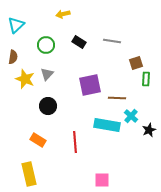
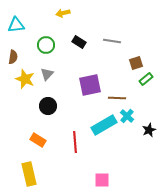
yellow arrow: moved 1 px up
cyan triangle: rotated 36 degrees clockwise
green rectangle: rotated 48 degrees clockwise
cyan cross: moved 4 px left
cyan rectangle: moved 3 px left; rotated 40 degrees counterclockwise
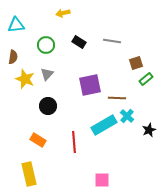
red line: moved 1 px left
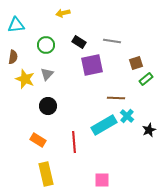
purple square: moved 2 px right, 20 px up
brown line: moved 1 px left
yellow rectangle: moved 17 px right
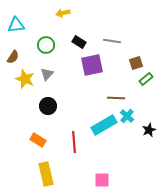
brown semicircle: rotated 24 degrees clockwise
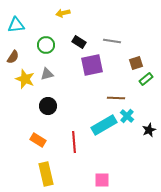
gray triangle: rotated 32 degrees clockwise
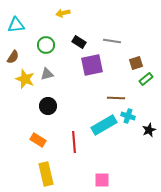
cyan cross: moved 1 px right; rotated 24 degrees counterclockwise
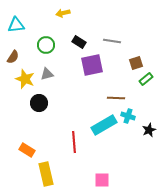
black circle: moved 9 px left, 3 px up
orange rectangle: moved 11 px left, 10 px down
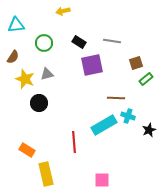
yellow arrow: moved 2 px up
green circle: moved 2 px left, 2 px up
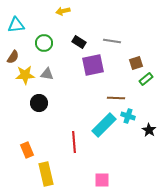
purple square: moved 1 px right
gray triangle: rotated 24 degrees clockwise
yellow star: moved 4 px up; rotated 24 degrees counterclockwise
cyan rectangle: rotated 15 degrees counterclockwise
black star: rotated 16 degrees counterclockwise
orange rectangle: rotated 35 degrees clockwise
